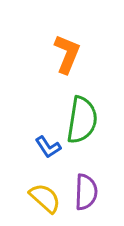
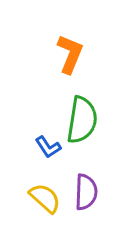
orange L-shape: moved 3 px right
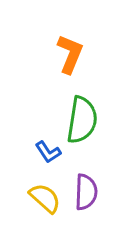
blue L-shape: moved 5 px down
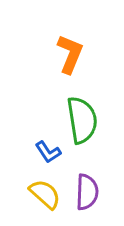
green semicircle: rotated 18 degrees counterclockwise
purple semicircle: moved 1 px right
yellow semicircle: moved 4 px up
